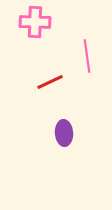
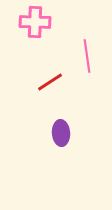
red line: rotated 8 degrees counterclockwise
purple ellipse: moved 3 px left
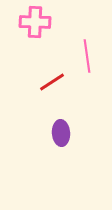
red line: moved 2 px right
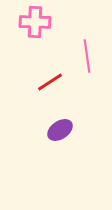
red line: moved 2 px left
purple ellipse: moved 1 px left, 3 px up; rotated 60 degrees clockwise
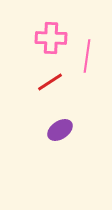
pink cross: moved 16 px right, 16 px down
pink line: rotated 16 degrees clockwise
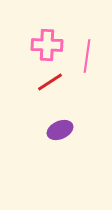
pink cross: moved 4 px left, 7 px down
purple ellipse: rotated 10 degrees clockwise
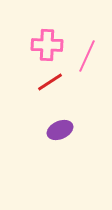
pink line: rotated 16 degrees clockwise
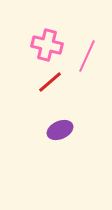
pink cross: rotated 12 degrees clockwise
red line: rotated 8 degrees counterclockwise
